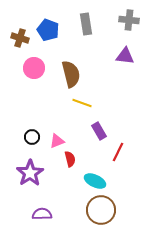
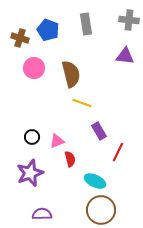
purple star: rotated 12 degrees clockwise
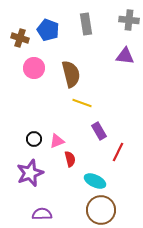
black circle: moved 2 px right, 2 px down
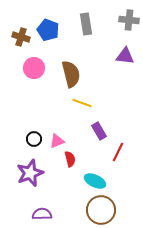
brown cross: moved 1 px right, 1 px up
